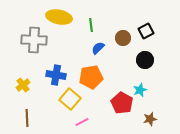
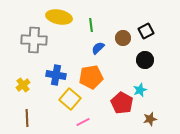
pink line: moved 1 px right
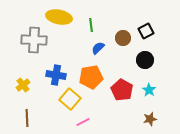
cyan star: moved 9 px right; rotated 16 degrees counterclockwise
red pentagon: moved 13 px up
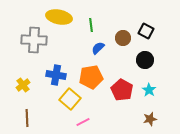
black square: rotated 35 degrees counterclockwise
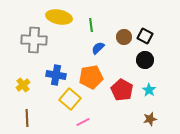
black square: moved 1 px left, 5 px down
brown circle: moved 1 px right, 1 px up
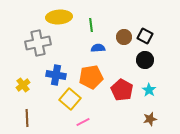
yellow ellipse: rotated 15 degrees counterclockwise
gray cross: moved 4 px right, 3 px down; rotated 15 degrees counterclockwise
blue semicircle: rotated 40 degrees clockwise
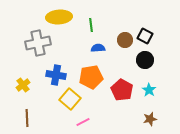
brown circle: moved 1 px right, 3 px down
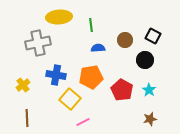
black square: moved 8 px right
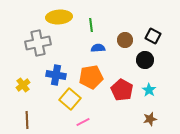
brown line: moved 2 px down
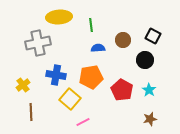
brown circle: moved 2 px left
brown line: moved 4 px right, 8 px up
